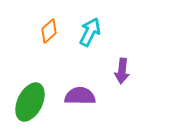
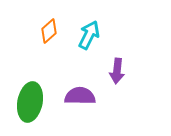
cyan arrow: moved 1 px left, 3 px down
purple arrow: moved 5 px left
green ellipse: rotated 15 degrees counterclockwise
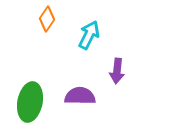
orange diamond: moved 2 px left, 12 px up; rotated 15 degrees counterclockwise
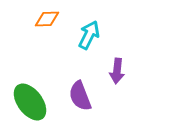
orange diamond: rotated 55 degrees clockwise
purple semicircle: rotated 112 degrees counterclockwise
green ellipse: rotated 48 degrees counterclockwise
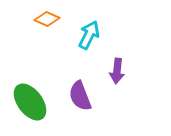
orange diamond: rotated 25 degrees clockwise
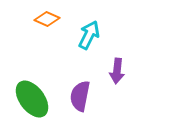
purple semicircle: rotated 32 degrees clockwise
green ellipse: moved 2 px right, 3 px up
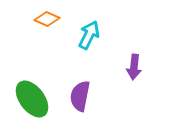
purple arrow: moved 17 px right, 4 px up
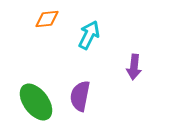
orange diamond: rotated 30 degrees counterclockwise
green ellipse: moved 4 px right, 3 px down
